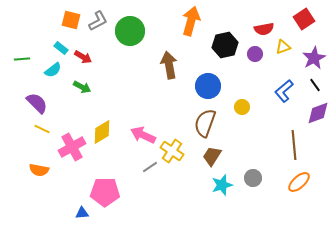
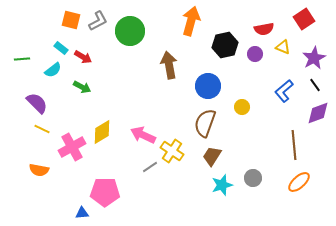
yellow triangle: rotated 42 degrees clockwise
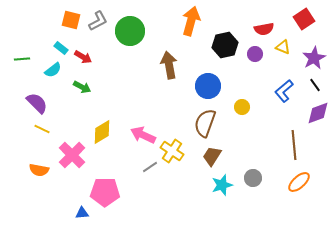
pink cross: moved 8 px down; rotated 16 degrees counterclockwise
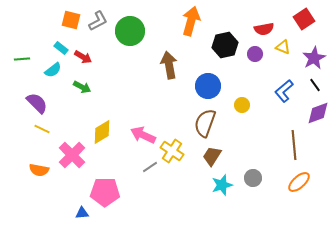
yellow circle: moved 2 px up
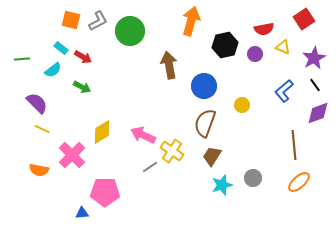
blue circle: moved 4 px left
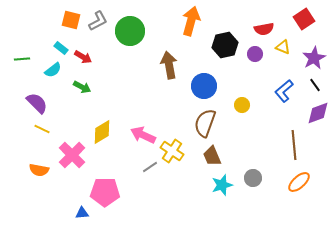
brown trapezoid: rotated 55 degrees counterclockwise
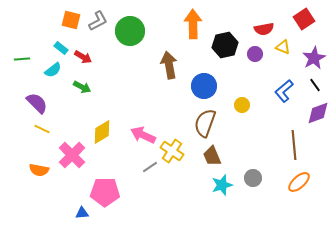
orange arrow: moved 2 px right, 3 px down; rotated 16 degrees counterclockwise
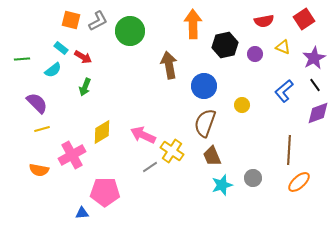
red semicircle: moved 8 px up
green arrow: moved 3 px right; rotated 84 degrees clockwise
yellow line: rotated 42 degrees counterclockwise
brown line: moved 5 px left, 5 px down; rotated 8 degrees clockwise
pink cross: rotated 16 degrees clockwise
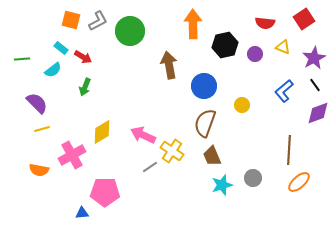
red semicircle: moved 1 px right, 2 px down; rotated 18 degrees clockwise
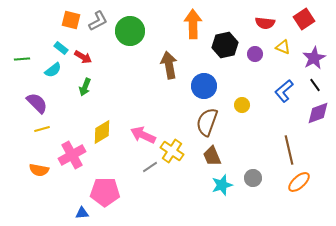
brown semicircle: moved 2 px right, 1 px up
brown line: rotated 16 degrees counterclockwise
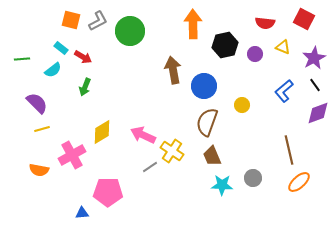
red square: rotated 30 degrees counterclockwise
brown arrow: moved 4 px right, 5 px down
cyan star: rotated 20 degrees clockwise
pink pentagon: moved 3 px right
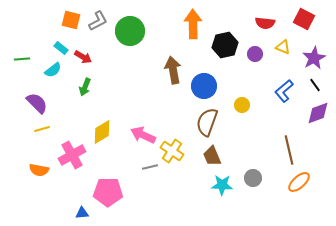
gray line: rotated 21 degrees clockwise
